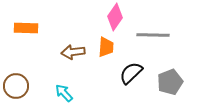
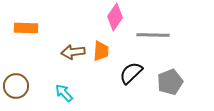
orange trapezoid: moved 5 px left, 4 px down
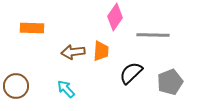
orange rectangle: moved 6 px right
cyan arrow: moved 2 px right, 4 px up
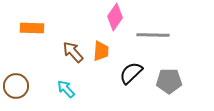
brown arrow: rotated 55 degrees clockwise
gray pentagon: moved 1 px left, 1 px up; rotated 20 degrees clockwise
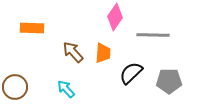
orange trapezoid: moved 2 px right, 2 px down
brown circle: moved 1 px left, 1 px down
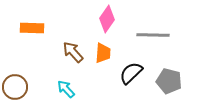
pink diamond: moved 8 px left, 2 px down
gray pentagon: rotated 15 degrees clockwise
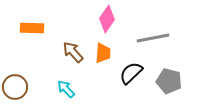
gray line: moved 3 px down; rotated 12 degrees counterclockwise
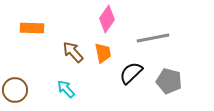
orange trapezoid: rotated 15 degrees counterclockwise
brown circle: moved 3 px down
